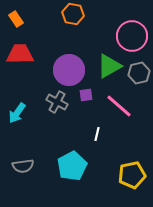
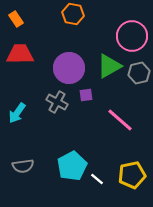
purple circle: moved 2 px up
pink line: moved 1 px right, 14 px down
white line: moved 45 px down; rotated 64 degrees counterclockwise
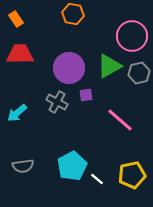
cyan arrow: rotated 15 degrees clockwise
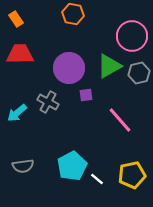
gray cross: moved 9 px left
pink line: rotated 8 degrees clockwise
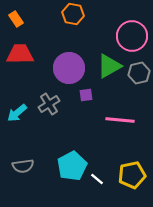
gray cross: moved 1 px right, 2 px down; rotated 30 degrees clockwise
pink line: rotated 44 degrees counterclockwise
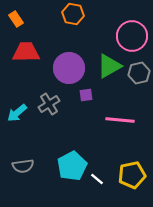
red trapezoid: moved 6 px right, 2 px up
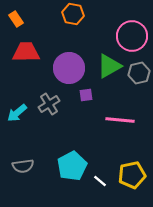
white line: moved 3 px right, 2 px down
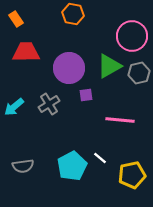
cyan arrow: moved 3 px left, 6 px up
white line: moved 23 px up
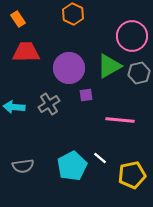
orange hexagon: rotated 15 degrees clockwise
orange rectangle: moved 2 px right
cyan arrow: rotated 45 degrees clockwise
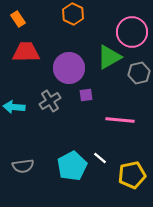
pink circle: moved 4 px up
green triangle: moved 9 px up
gray cross: moved 1 px right, 3 px up
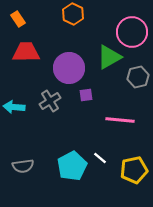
gray hexagon: moved 1 px left, 4 px down
yellow pentagon: moved 2 px right, 5 px up
